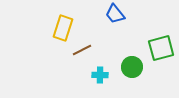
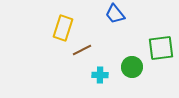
green square: rotated 8 degrees clockwise
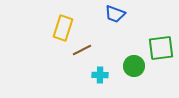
blue trapezoid: rotated 30 degrees counterclockwise
green circle: moved 2 px right, 1 px up
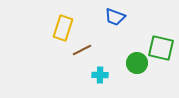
blue trapezoid: moved 3 px down
green square: rotated 20 degrees clockwise
green circle: moved 3 px right, 3 px up
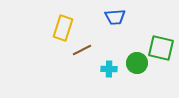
blue trapezoid: rotated 25 degrees counterclockwise
cyan cross: moved 9 px right, 6 px up
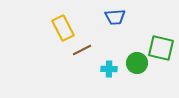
yellow rectangle: rotated 45 degrees counterclockwise
